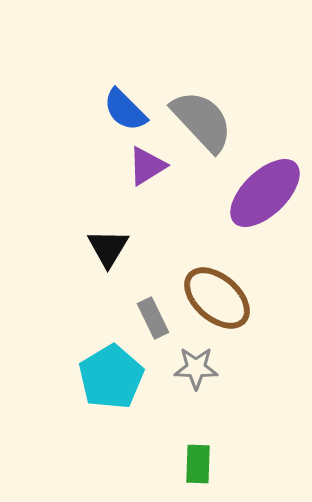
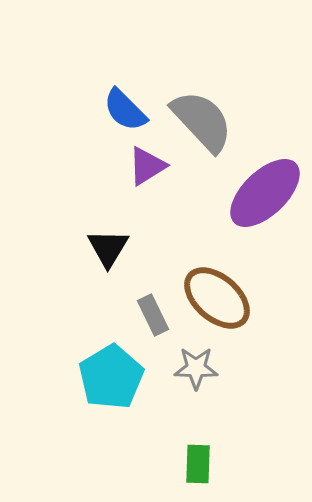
gray rectangle: moved 3 px up
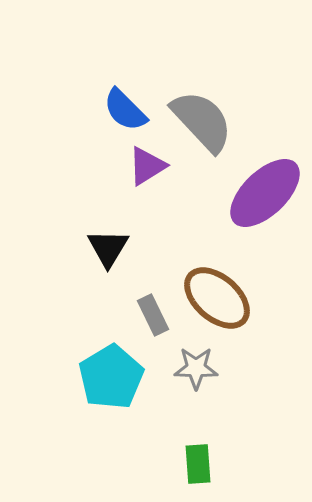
green rectangle: rotated 6 degrees counterclockwise
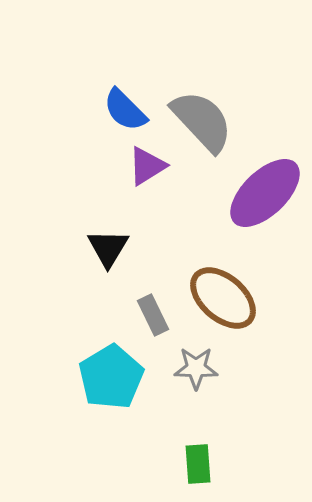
brown ellipse: moved 6 px right
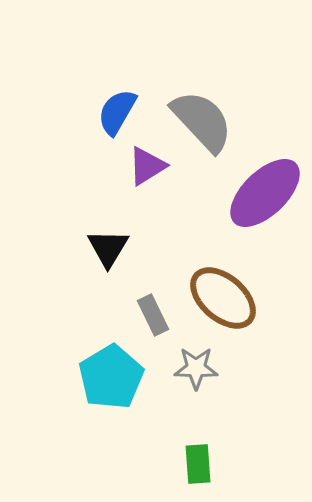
blue semicircle: moved 8 px left, 2 px down; rotated 75 degrees clockwise
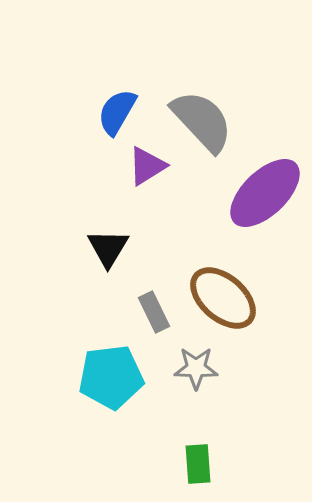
gray rectangle: moved 1 px right, 3 px up
cyan pentagon: rotated 24 degrees clockwise
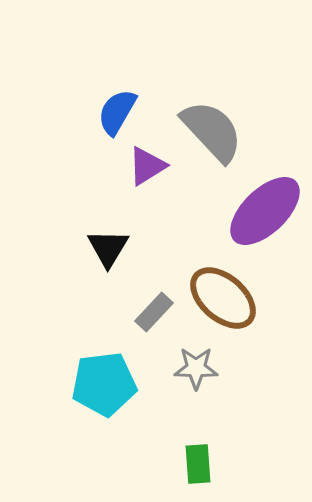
gray semicircle: moved 10 px right, 10 px down
purple ellipse: moved 18 px down
gray rectangle: rotated 69 degrees clockwise
cyan pentagon: moved 7 px left, 7 px down
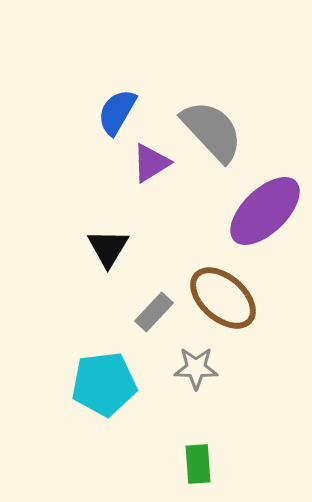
purple triangle: moved 4 px right, 3 px up
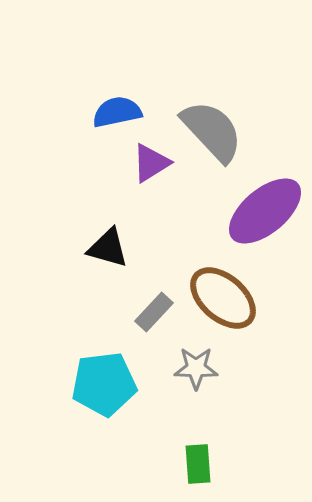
blue semicircle: rotated 48 degrees clockwise
purple ellipse: rotated 4 degrees clockwise
black triangle: rotated 45 degrees counterclockwise
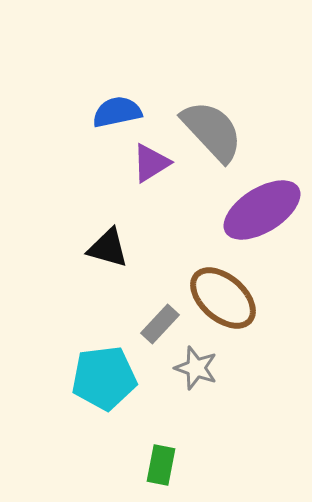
purple ellipse: moved 3 px left, 1 px up; rotated 8 degrees clockwise
gray rectangle: moved 6 px right, 12 px down
gray star: rotated 18 degrees clockwise
cyan pentagon: moved 6 px up
green rectangle: moved 37 px left, 1 px down; rotated 15 degrees clockwise
